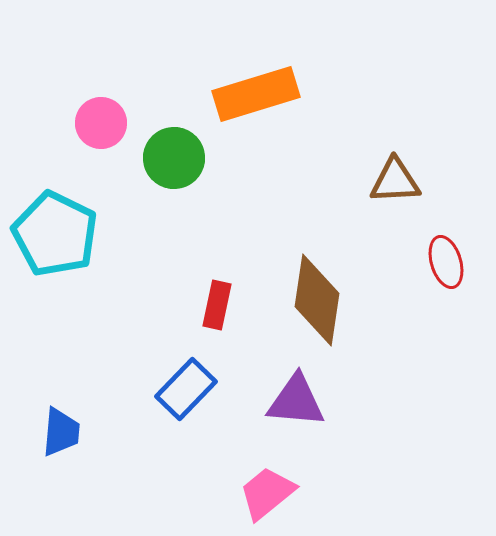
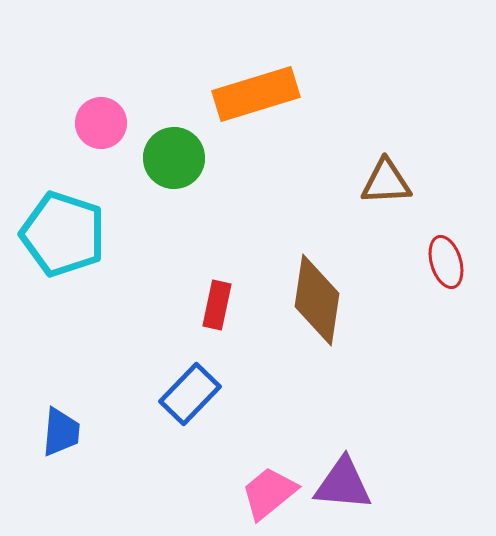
brown triangle: moved 9 px left, 1 px down
cyan pentagon: moved 8 px right; rotated 8 degrees counterclockwise
blue rectangle: moved 4 px right, 5 px down
purple triangle: moved 47 px right, 83 px down
pink trapezoid: moved 2 px right
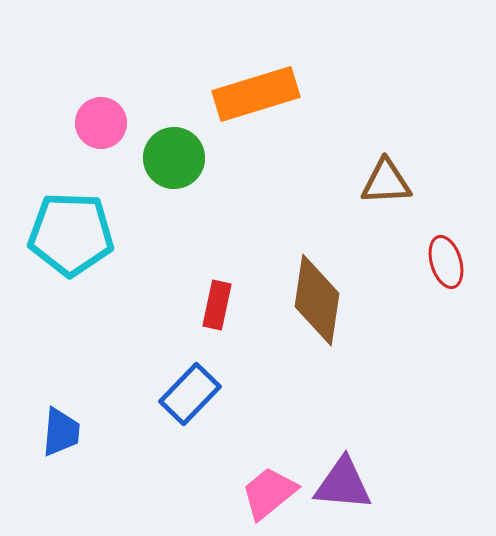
cyan pentagon: moved 8 px right; rotated 16 degrees counterclockwise
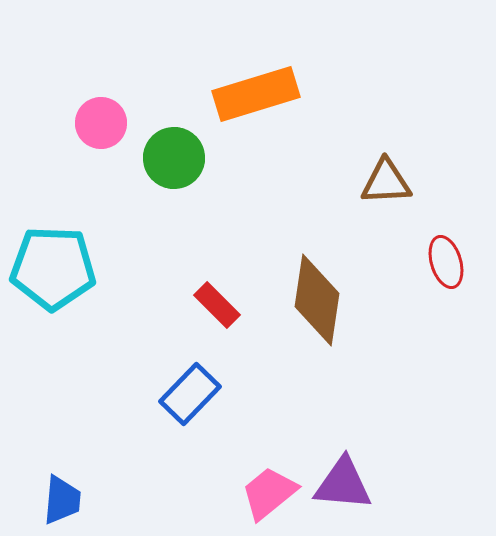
cyan pentagon: moved 18 px left, 34 px down
red rectangle: rotated 57 degrees counterclockwise
blue trapezoid: moved 1 px right, 68 px down
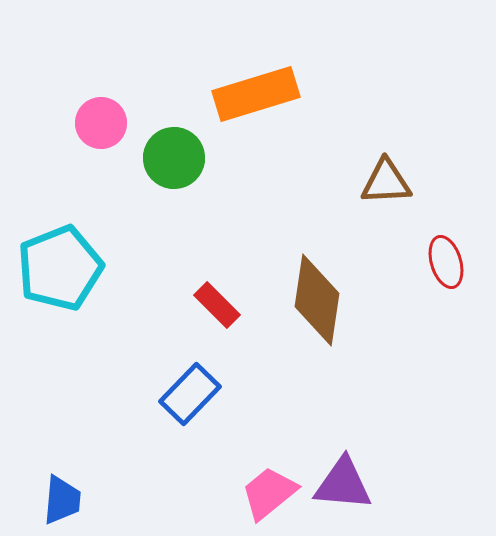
cyan pentagon: moved 7 px right; rotated 24 degrees counterclockwise
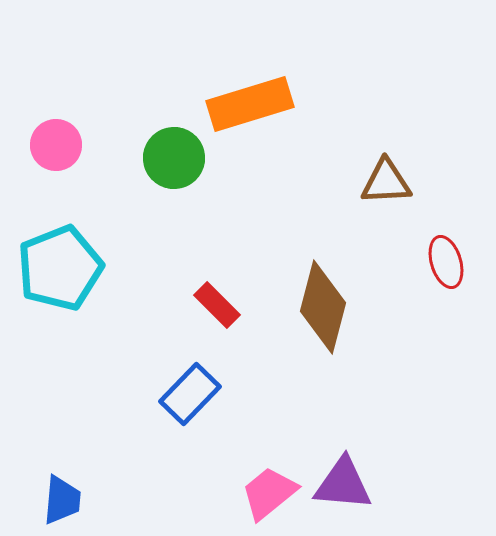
orange rectangle: moved 6 px left, 10 px down
pink circle: moved 45 px left, 22 px down
brown diamond: moved 6 px right, 7 px down; rotated 6 degrees clockwise
